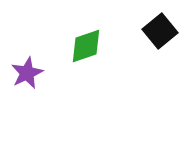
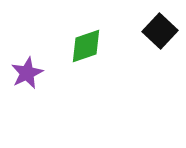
black square: rotated 8 degrees counterclockwise
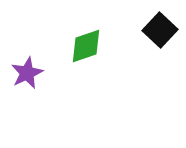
black square: moved 1 px up
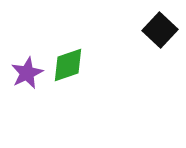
green diamond: moved 18 px left, 19 px down
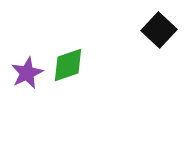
black square: moved 1 px left
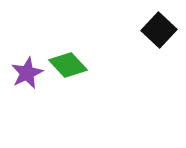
green diamond: rotated 66 degrees clockwise
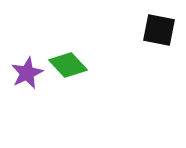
black square: rotated 32 degrees counterclockwise
